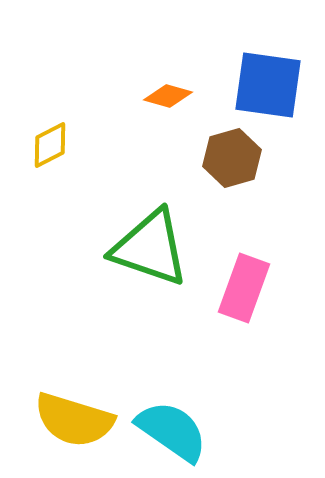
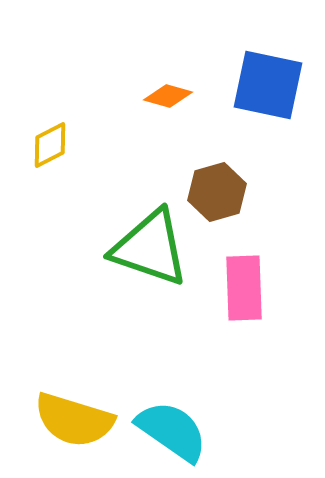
blue square: rotated 4 degrees clockwise
brown hexagon: moved 15 px left, 34 px down
pink rectangle: rotated 22 degrees counterclockwise
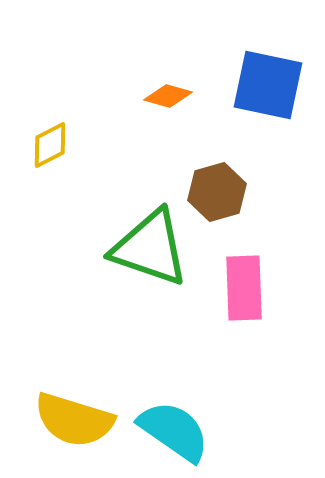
cyan semicircle: moved 2 px right
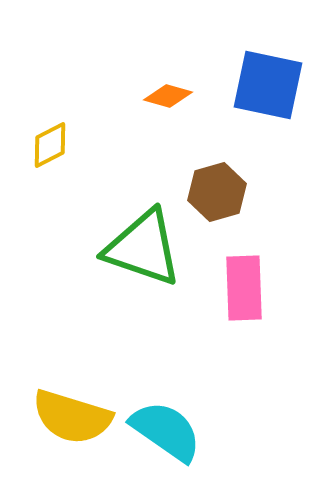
green triangle: moved 7 px left
yellow semicircle: moved 2 px left, 3 px up
cyan semicircle: moved 8 px left
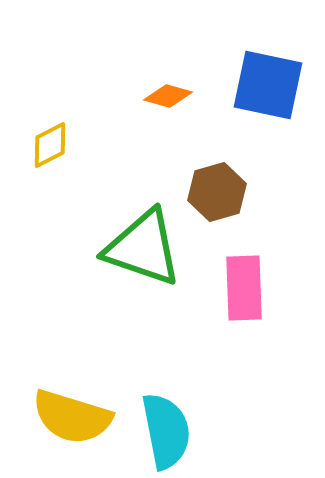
cyan semicircle: rotated 44 degrees clockwise
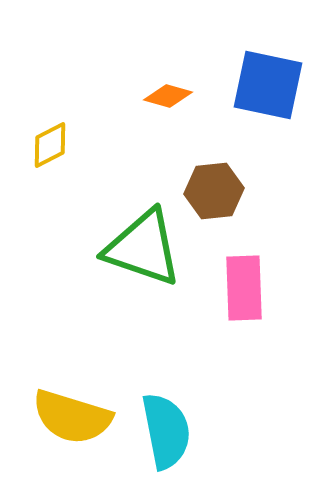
brown hexagon: moved 3 px left, 1 px up; rotated 10 degrees clockwise
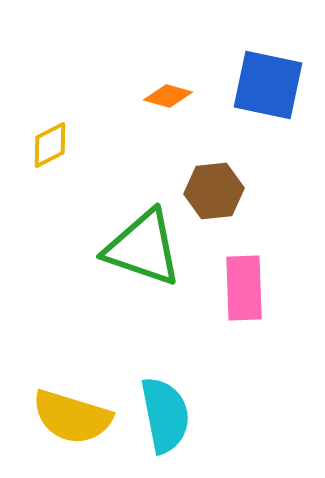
cyan semicircle: moved 1 px left, 16 px up
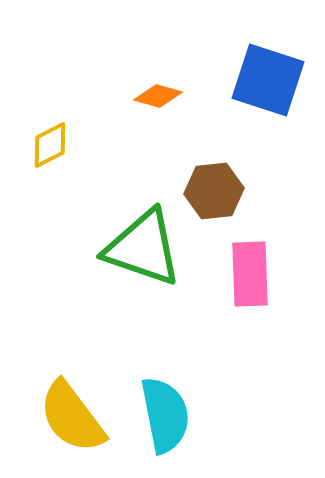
blue square: moved 5 px up; rotated 6 degrees clockwise
orange diamond: moved 10 px left
pink rectangle: moved 6 px right, 14 px up
yellow semicircle: rotated 36 degrees clockwise
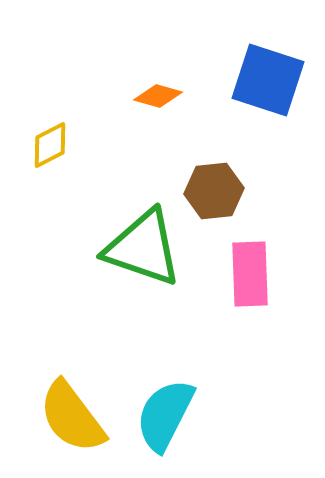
cyan semicircle: rotated 142 degrees counterclockwise
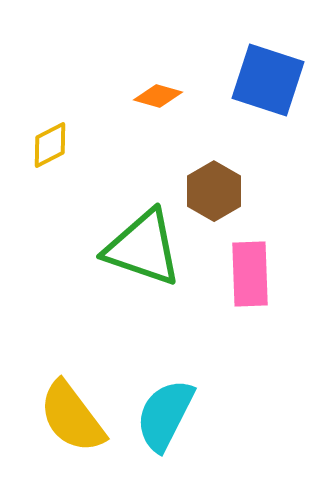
brown hexagon: rotated 24 degrees counterclockwise
